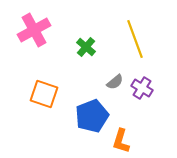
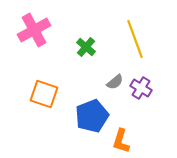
purple cross: moved 1 px left
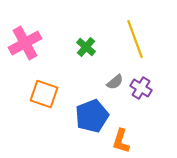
pink cross: moved 9 px left, 13 px down
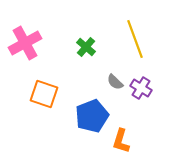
gray semicircle: rotated 84 degrees clockwise
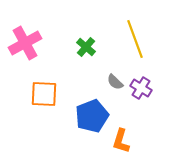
orange square: rotated 16 degrees counterclockwise
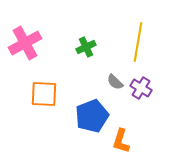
yellow line: moved 3 px right, 3 px down; rotated 30 degrees clockwise
green cross: rotated 24 degrees clockwise
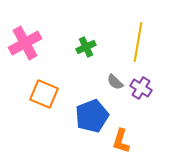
orange square: rotated 20 degrees clockwise
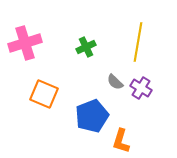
pink cross: rotated 12 degrees clockwise
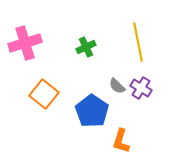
yellow line: rotated 21 degrees counterclockwise
gray semicircle: moved 2 px right, 4 px down
orange square: rotated 16 degrees clockwise
blue pentagon: moved 5 px up; rotated 16 degrees counterclockwise
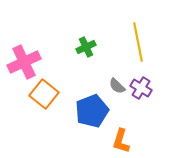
pink cross: moved 1 px left, 19 px down; rotated 8 degrees counterclockwise
blue pentagon: rotated 16 degrees clockwise
